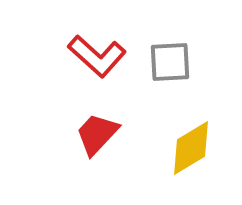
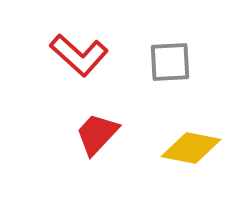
red L-shape: moved 18 px left, 1 px up
yellow diamond: rotated 42 degrees clockwise
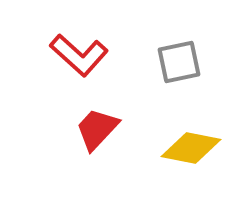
gray square: moved 9 px right; rotated 9 degrees counterclockwise
red trapezoid: moved 5 px up
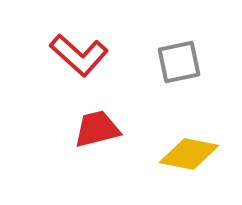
red trapezoid: rotated 33 degrees clockwise
yellow diamond: moved 2 px left, 6 px down
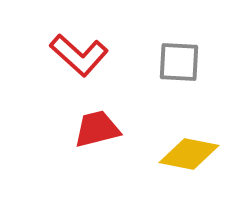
gray square: rotated 15 degrees clockwise
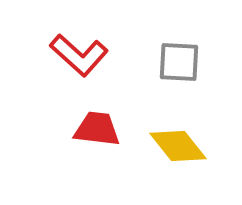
red trapezoid: rotated 21 degrees clockwise
yellow diamond: moved 11 px left, 8 px up; rotated 40 degrees clockwise
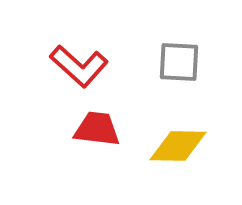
red L-shape: moved 11 px down
yellow diamond: rotated 50 degrees counterclockwise
